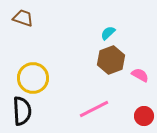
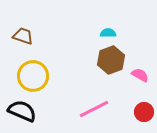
brown trapezoid: moved 18 px down
cyan semicircle: rotated 42 degrees clockwise
yellow circle: moved 2 px up
black semicircle: rotated 64 degrees counterclockwise
red circle: moved 4 px up
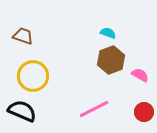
cyan semicircle: rotated 21 degrees clockwise
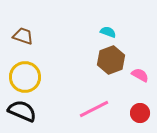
cyan semicircle: moved 1 px up
yellow circle: moved 8 px left, 1 px down
red circle: moved 4 px left, 1 px down
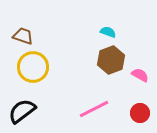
yellow circle: moved 8 px right, 10 px up
black semicircle: rotated 60 degrees counterclockwise
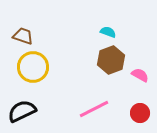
black semicircle: rotated 12 degrees clockwise
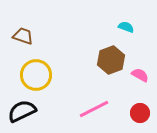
cyan semicircle: moved 18 px right, 5 px up
yellow circle: moved 3 px right, 8 px down
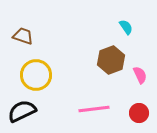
cyan semicircle: rotated 35 degrees clockwise
pink semicircle: rotated 36 degrees clockwise
pink line: rotated 20 degrees clockwise
red circle: moved 1 px left
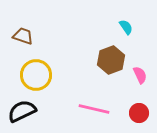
pink line: rotated 20 degrees clockwise
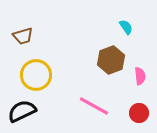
brown trapezoid: rotated 145 degrees clockwise
pink semicircle: moved 1 px down; rotated 18 degrees clockwise
pink line: moved 3 px up; rotated 16 degrees clockwise
